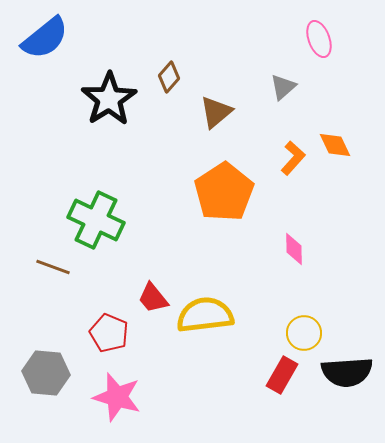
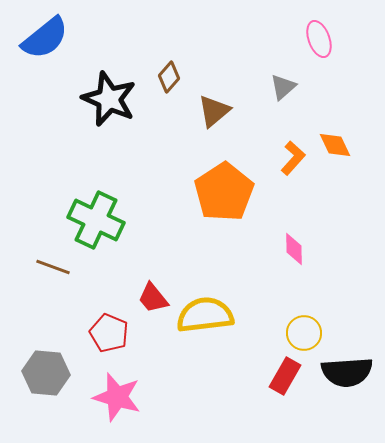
black star: rotated 16 degrees counterclockwise
brown triangle: moved 2 px left, 1 px up
red rectangle: moved 3 px right, 1 px down
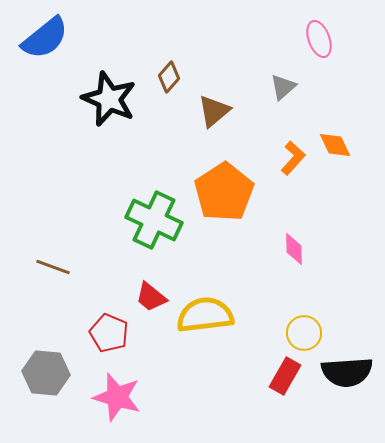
green cross: moved 58 px right
red trapezoid: moved 2 px left, 1 px up; rotated 12 degrees counterclockwise
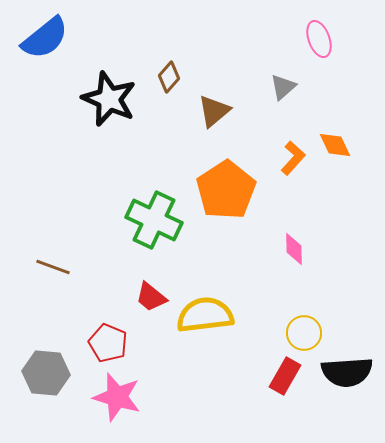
orange pentagon: moved 2 px right, 2 px up
red pentagon: moved 1 px left, 10 px down
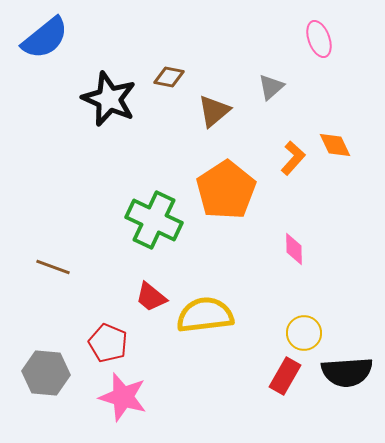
brown diamond: rotated 60 degrees clockwise
gray triangle: moved 12 px left
pink star: moved 6 px right
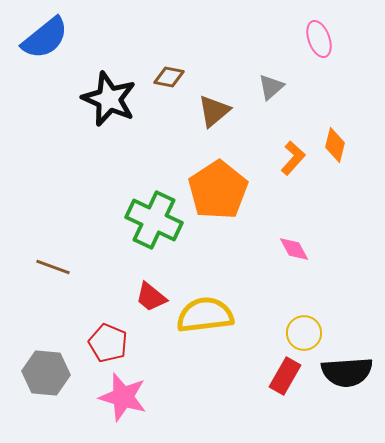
orange diamond: rotated 40 degrees clockwise
orange pentagon: moved 8 px left
pink diamond: rotated 28 degrees counterclockwise
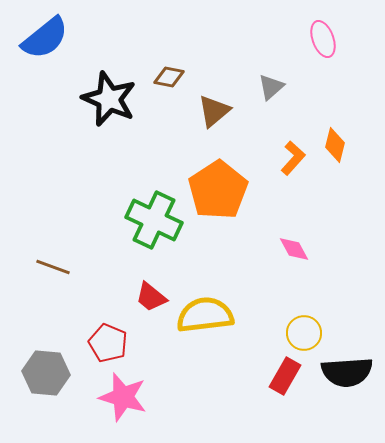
pink ellipse: moved 4 px right
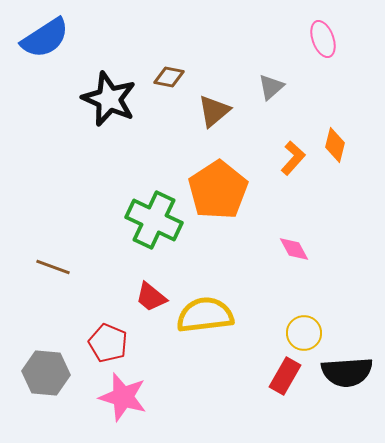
blue semicircle: rotated 6 degrees clockwise
